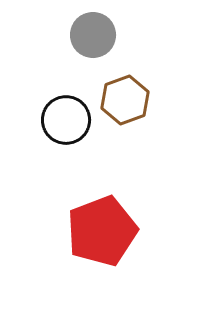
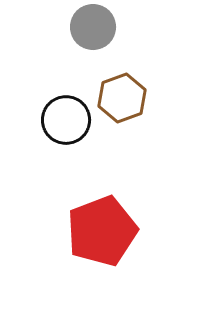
gray circle: moved 8 px up
brown hexagon: moved 3 px left, 2 px up
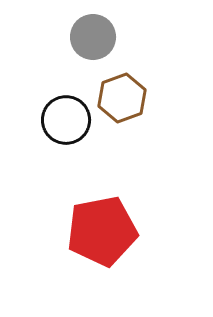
gray circle: moved 10 px down
red pentagon: rotated 10 degrees clockwise
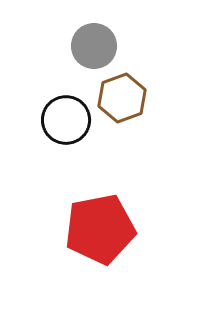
gray circle: moved 1 px right, 9 px down
red pentagon: moved 2 px left, 2 px up
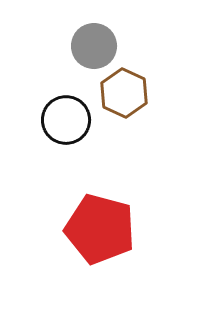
brown hexagon: moved 2 px right, 5 px up; rotated 15 degrees counterclockwise
red pentagon: rotated 26 degrees clockwise
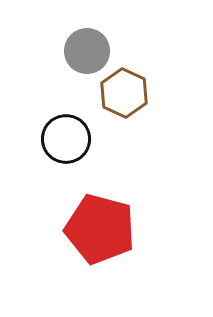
gray circle: moved 7 px left, 5 px down
black circle: moved 19 px down
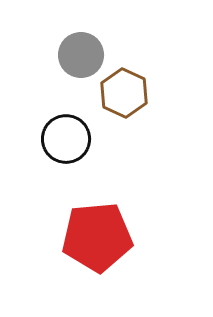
gray circle: moved 6 px left, 4 px down
red pentagon: moved 3 px left, 8 px down; rotated 20 degrees counterclockwise
